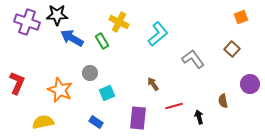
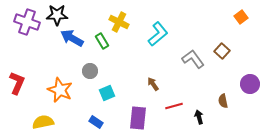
orange square: rotated 16 degrees counterclockwise
brown square: moved 10 px left, 2 px down
gray circle: moved 2 px up
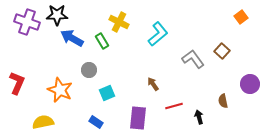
gray circle: moved 1 px left, 1 px up
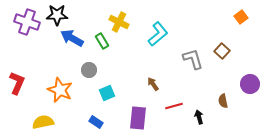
gray L-shape: rotated 20 degrees clockwise
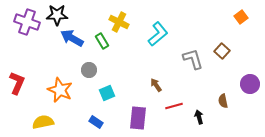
brown arrow: moved 3 px right, 1 px down
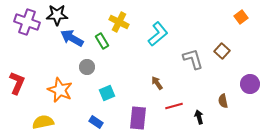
gray circle: moved 2 px left, 3 px up
brown arrow: moved 1 px right, 2 px up
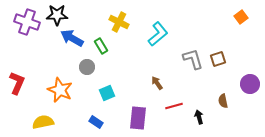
green rectangle: moved 1 px left, 5 px down
brown square: moved 4 px left, 8 px down; rotated 28 degrees clockwise
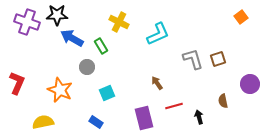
cyan L-shape: rotated 15 degrees clockwise
purple rectangle: moved 6 px right; rotated 20 degrees counterclockwise
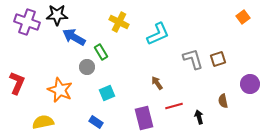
orange square: moved 2 px right
blue arrow: moved 2 px right, 1 px up
green rectangle: moved 6 px down
